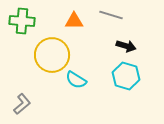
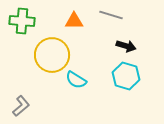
gray L-shape: moved 1 px left, 2 px down
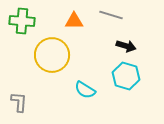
cyan semicircle: moved 9 px right, 10 px down
gray L-shape: moved 2 px left, 4 px up; rotated 45 degrees counterclockwise
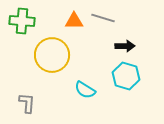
gray line: moved 8 px left, 3 px down
black arrow: moved 1 px left; rotated 18 degrees counterclockwise
gray L-shape: moved 8 px right, 1 px down
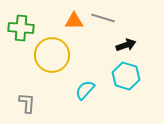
green cross: moved 1 px left, 7 px down
black arrow: moved 1 px right, 1 px up; rotated 18 degrees counterclockwise
cyan semicircle: rotated 100 degrees clockwise
